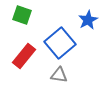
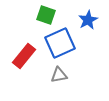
green square: moved 24 px right
blue square: rotated 16 degrees clockwise
gray triangle: rotated 18 degrees counterclockwise
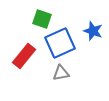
green square: moved 4 px left, 4 px down
blue star: moved 5 px right, 11 px down; rotated 24 degrees counterclockwise
gray triangle: moved 2 px right, 2 px up
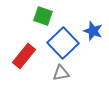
green square: moved 1 px right, 3 px up
blue square: moved 3 px right; rotated 20 degrees counterclockwise
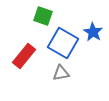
blue star: moved 1 px down; rotated 12 degrees clockwise
blue square: rotated 16 degrees counterclockwise
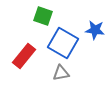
blue star: moved 2 px right, 2 px up; rotated 24 degrees counterclockwise
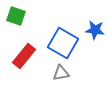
green square: moved 27 px left
